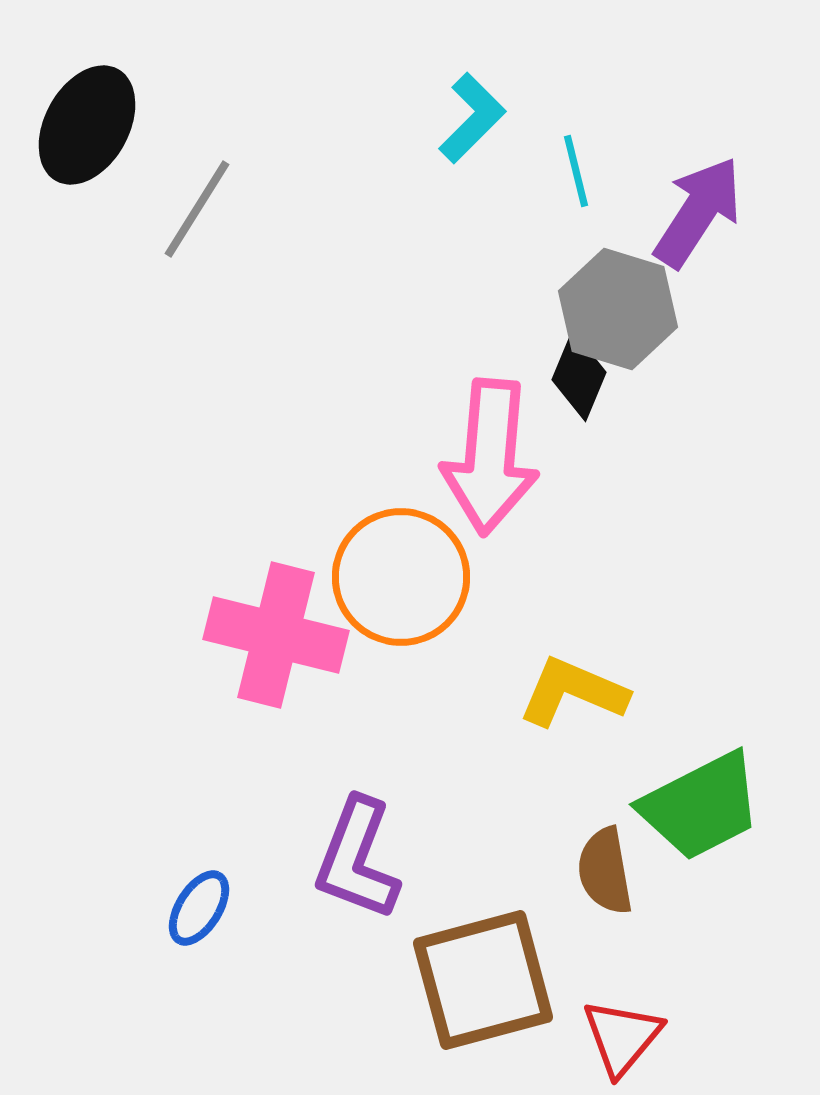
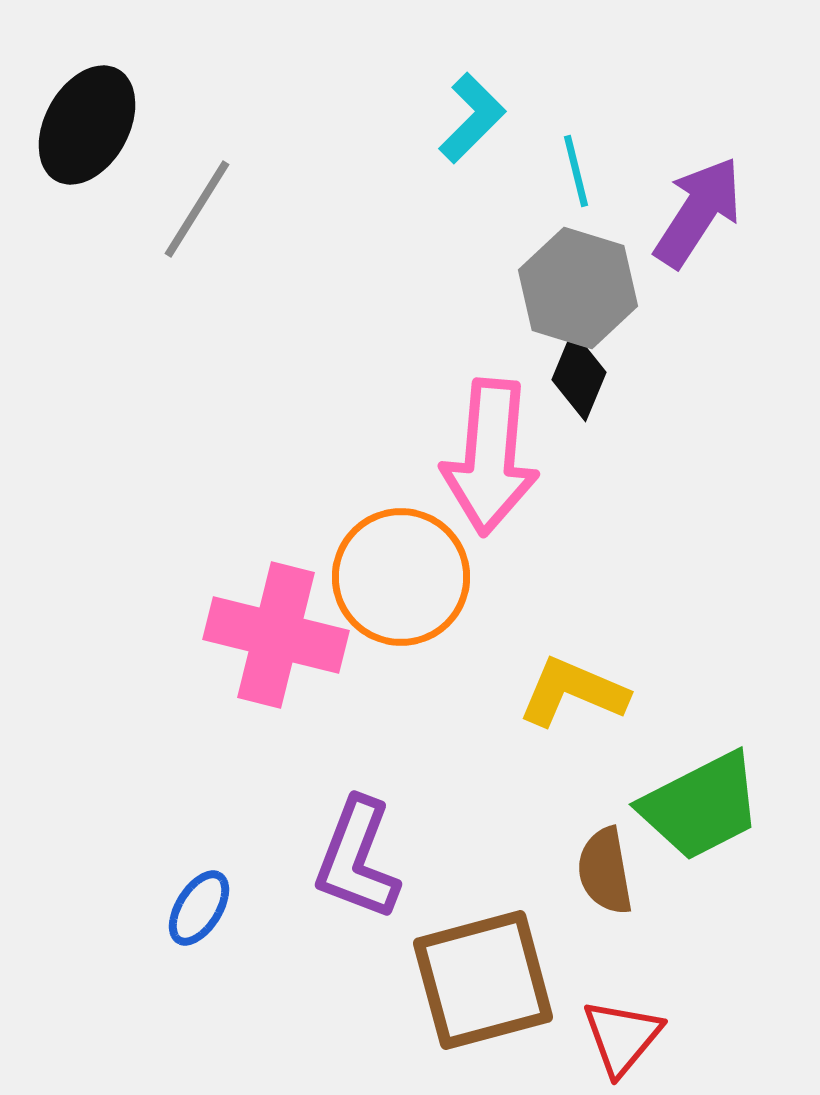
gray hexagon: moved 40 px left, 21 px up
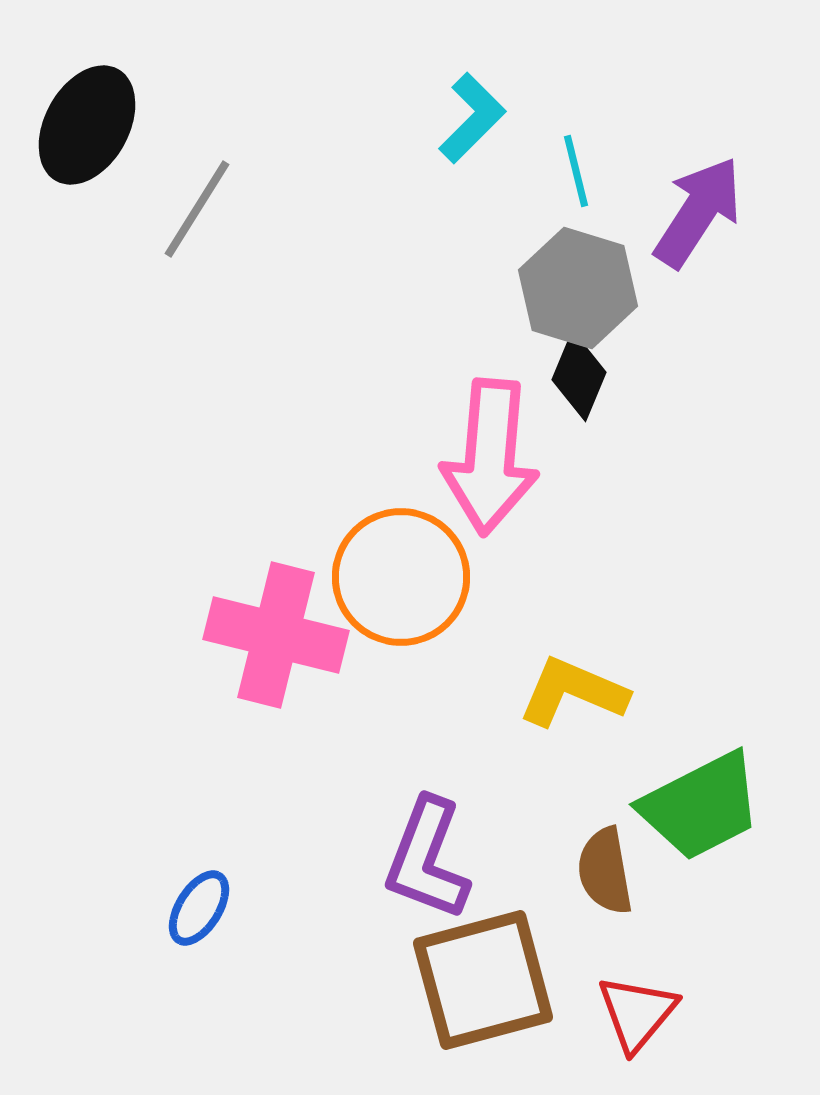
purple L-shape: moved 70 px right
red triangle: moved 15 px right, 24 px up
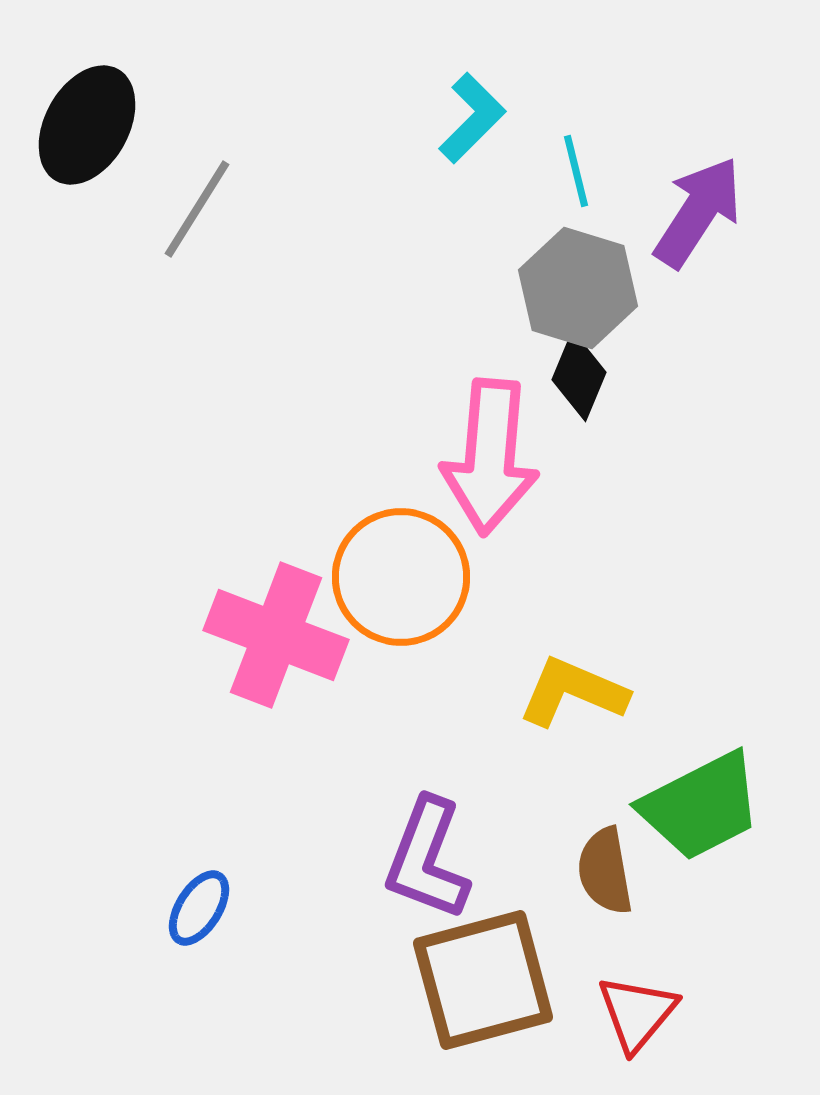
pink cross: rotated 7 degrees clockwise
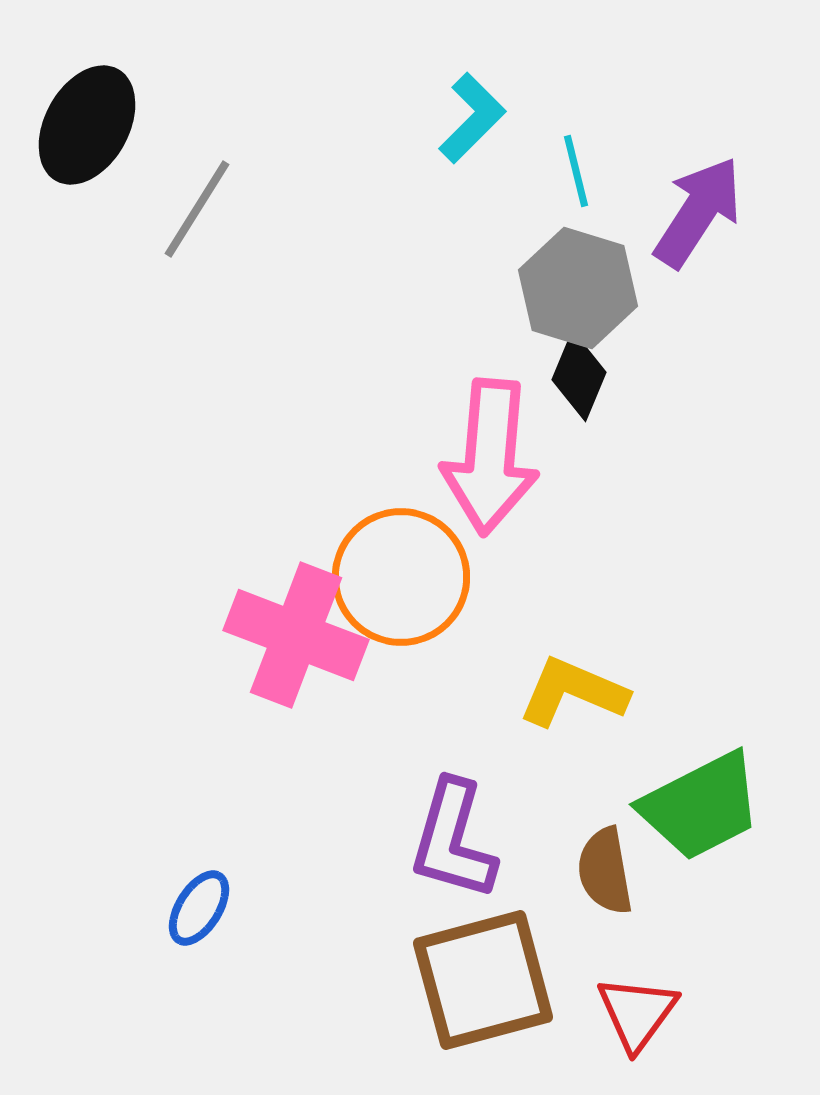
pink cross: moved 20 px right
purple L-shape: moved 26 px right, 19 px up; rotated 5 degrees counterclockwise
red triangle: rotated 4 degrees counterclockwise
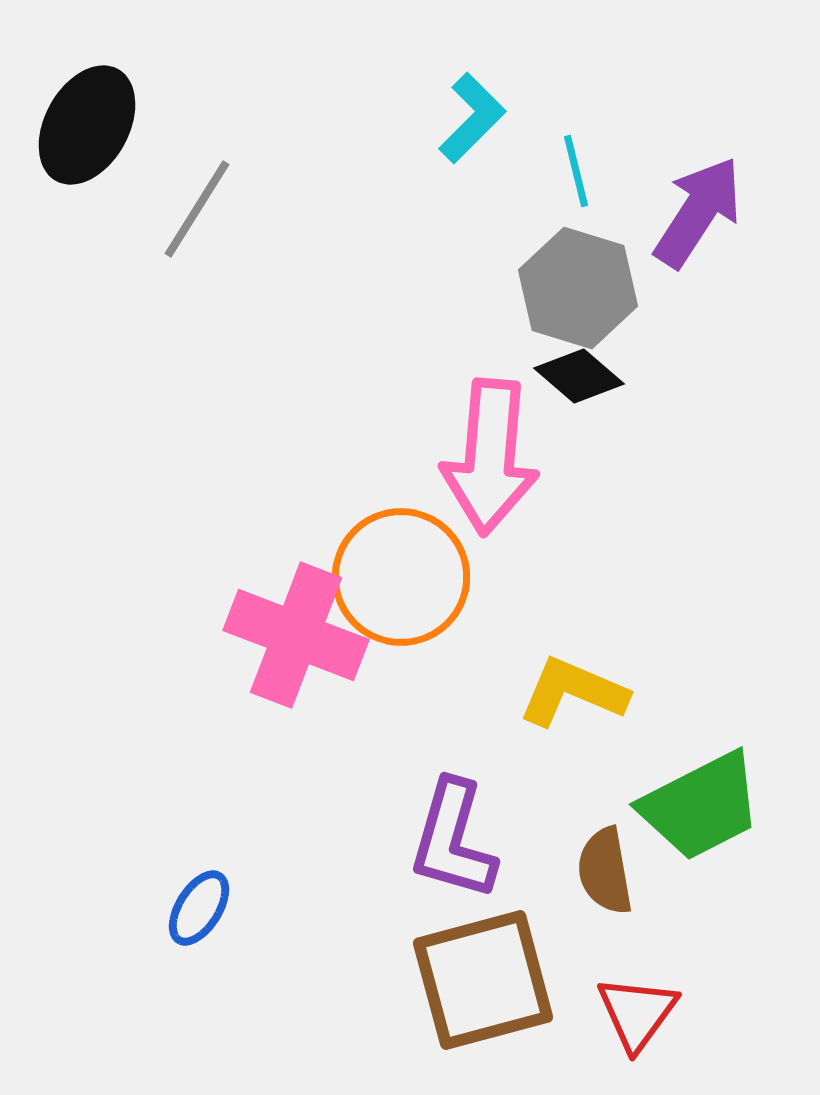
black diamond: rotated 72 degrees counterclockwise
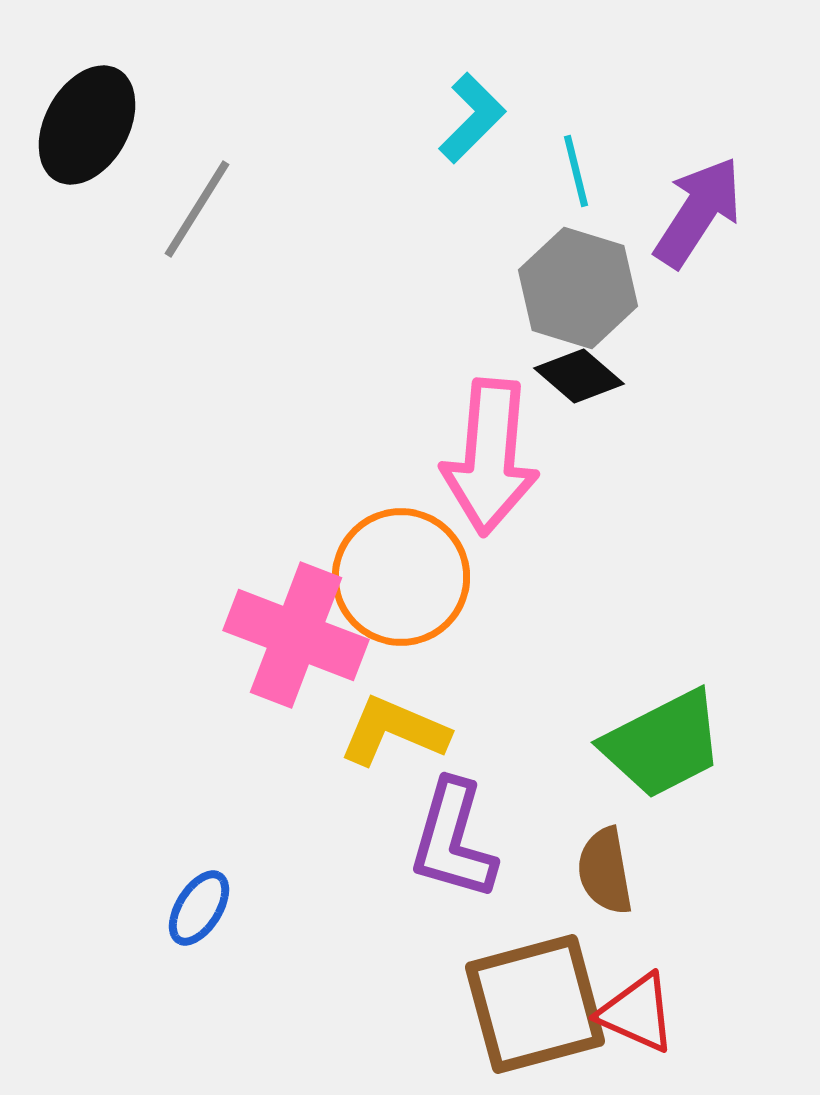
yellow L-shape: moved 179 px left, 39 px down
green trapezoid: moved 38 px left, 62 px up
brown square: moved 52 px right, 24 px down
red triangle: rotated 42 degrees counterclockwise
